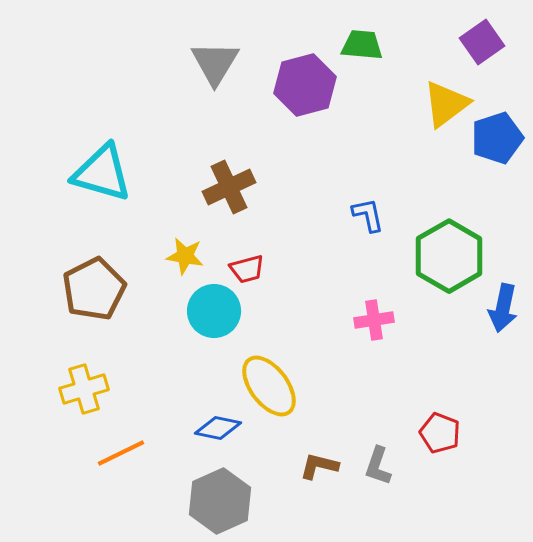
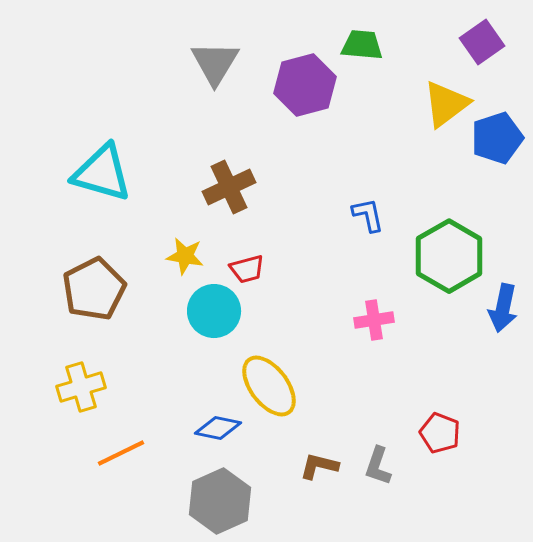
yellow cross: moved 3 px left, 2 px up
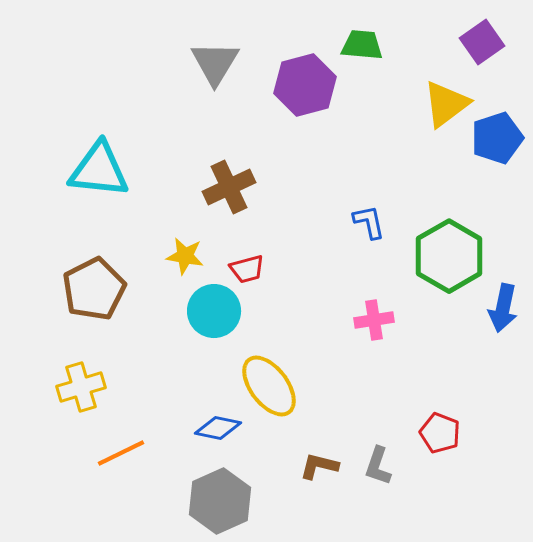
cyan triangle: moved 3 px left, 3 px up; rotated 10 degrees counterclockwise
blue L-shape: moved 1 px right, 7 px down
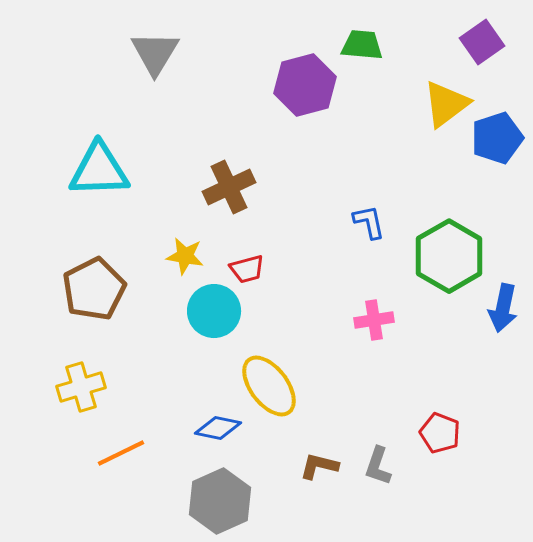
gray triangle: moved 60 px left, 10 px up
cyan triangle: rotated 8 degrees counterclockwise
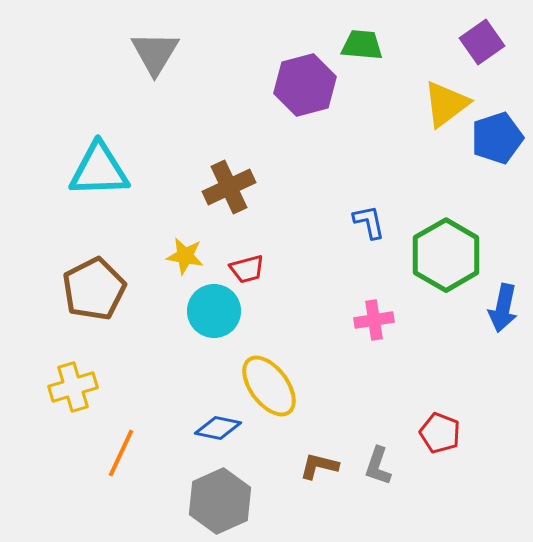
green hexagon: moved 3 px left, 1 px up
yellow cross: moved 8 px left
orange line: rotated 39 degrees counterclockwise
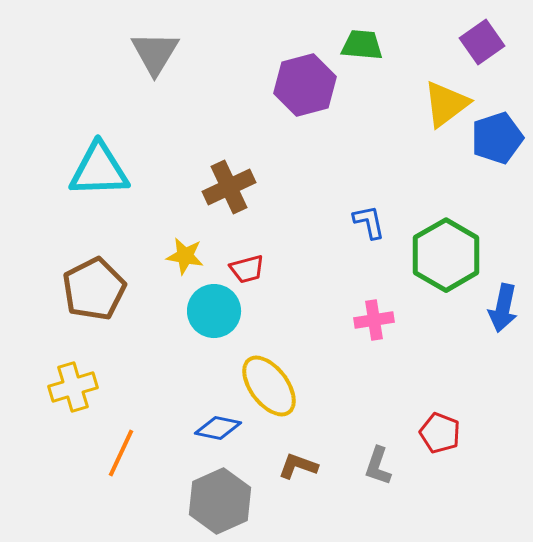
brown L-shape: moved 21 px left; rotated 6 degrees clockwise
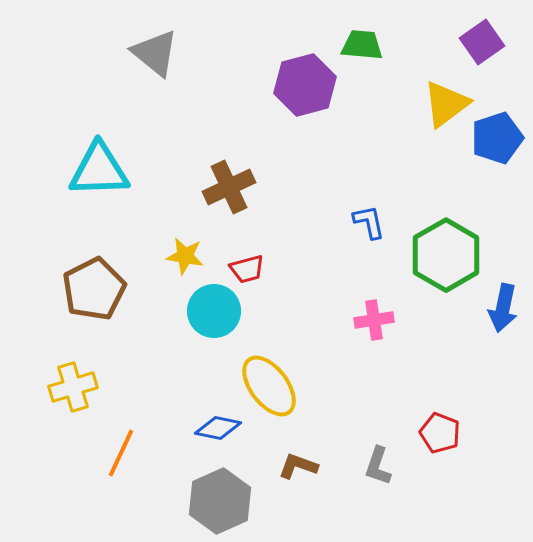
gray triangle: rotated 22 degrees counterclockwise
